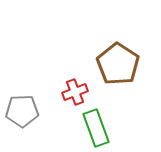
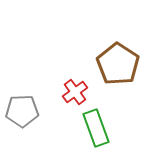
red cross: rotated 15 degrees counterclockwise
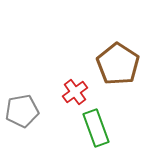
gray pentagon: rotated 8 degrees counterclockwise
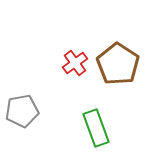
red cross: moved 29 px up
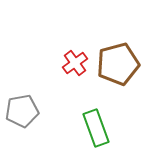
brown pentagon: rotated 24 degrees clockwise
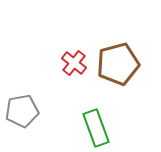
red cross: moved 1 px left; rotated 15 degrees counterclockwise
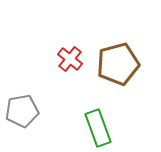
red cross: moved 4 px left, 4 px up
green rectangle: moved 2 px right
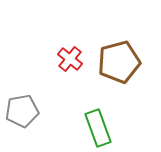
brown pentagon: moved 1 px right, 2 px up
